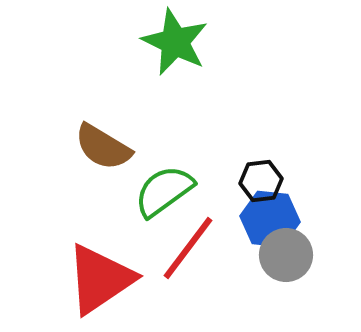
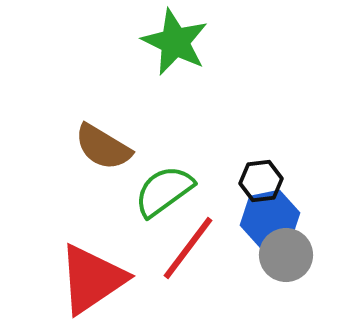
blue hexagon: rotated 18 degrees counterclockwise
red triangle: moved 8 px left
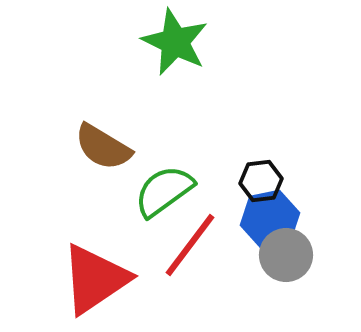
red line: moved 2 px right, 3 px up
red triangle: moved 3 px right
